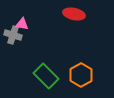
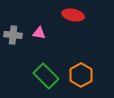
red ellipse: moved 1 px left, 1 px down
pink triangle: moved 17 px right, 9 px down
gray cross: rotated 12 degrees counterclockwise
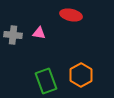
red ellipse: moved 2 px left
green rectangle: moved 5 px down; rotated 25 degrees clockwise
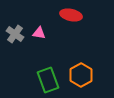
gray cross: moved 2 px right, 1 px up; rotated 30 degrees clockwise
green rectangle: moved 2 px right, 1 px up
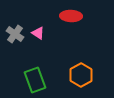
red ellipse: moved 1 px down; rotated 10 degrees counterclockwise
pink triangle: moved 1 px left; rotated 24 degrees clockwise
green rectangle: moved 13 px left
